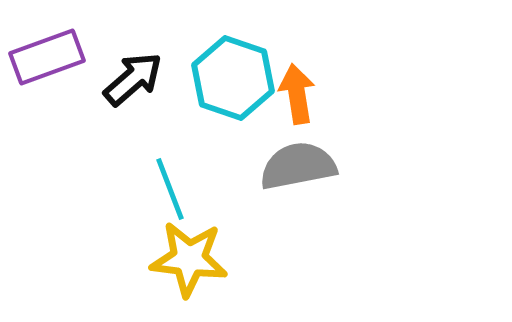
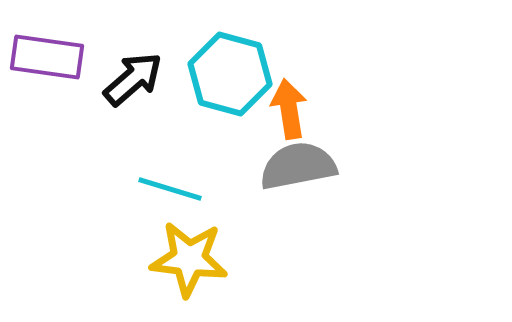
purple rectangle: rotated 28 degrees clockwise
cyan hexagon: moved 3 px left, 4 px up; rotated 4 degrees counterclockwise
orange arrow: moved 8 px left, 15 px down
cyan line: rotated 52 degrees counterclockwise
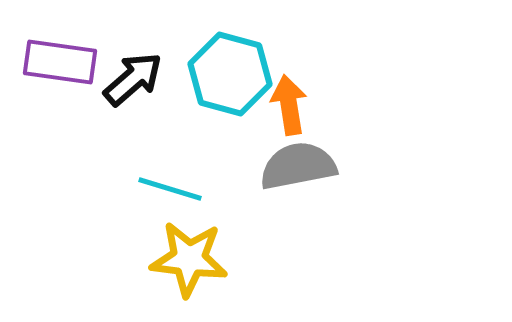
purple rectangle: moved 13 px right, 5 px down
orange arrow: moved 4 px up
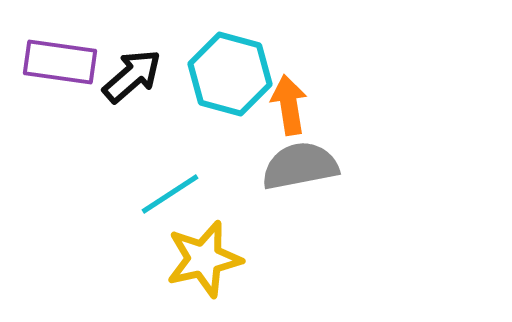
black arrow: moved 1 px left, 3 px up
gray semicircle: moved 2 px right
cyan line: moved 5 px down; rotated 50 degrees counterclockwise
yellow star: moved 15 px right; rotated 20 degrees counterclockwise
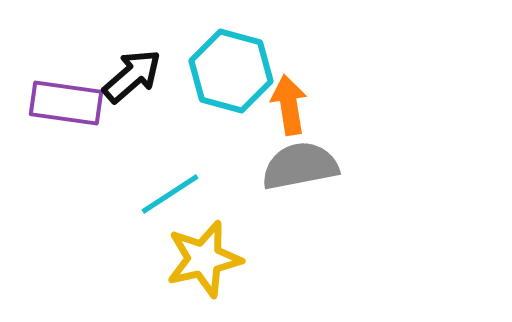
purple rectangle: moved 6 px right, 41 px down
cyan hexagon: moved 1 px right, 3 px up
